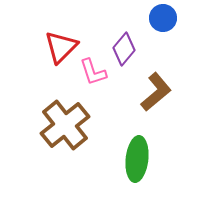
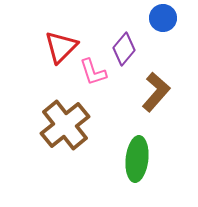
brown L-shape: rotated 9 degrees counterclockwise
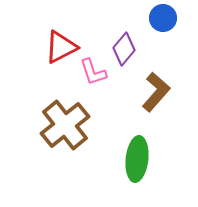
red triangle: rotated 18 degrees clockwise
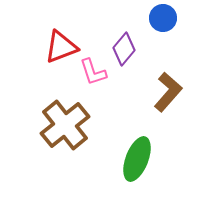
red triangle: rotated 6 degrees clockwise
brown L-shape: moved 12 px right
green ellipse: rotated 15 degrees clockwise
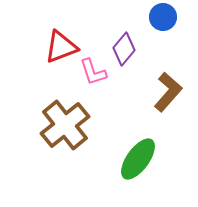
blue circle: moved 1 px up
green ellipse: moved 1 px right; rotated 15 degrees clockwise
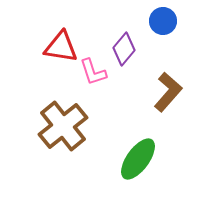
blue circle: moved 4 px down
red triangle: rotated 30 degrees clockwise
brown cross: moved 2 px left, 1 px down
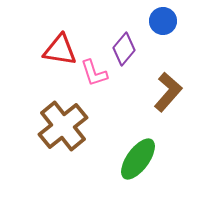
red triangle: moved 1 px left, 3 px down
pink L-shape: moved 1 px right, 1 px down
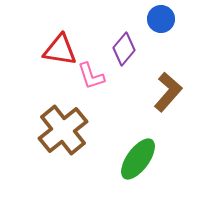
blue circle: moved 2 px left, 2 px up
pink L-shape: moved 3 px left, 3 px down
brown cross: moved 4 px down
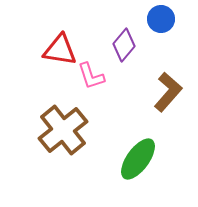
purple diamond: moved 4 px up
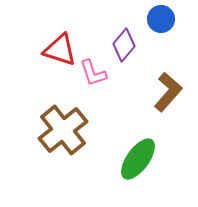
red triangle: rotated 9 degrees clockwise
pink L-shape: moved 2 px right, 3 px up
